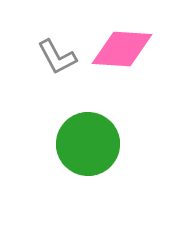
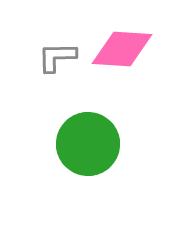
gray L-shape: rotated 117 degrees clockwise
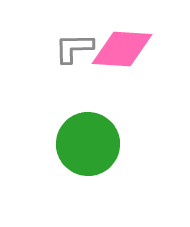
gray L-shape: moved 17 px right, 9 px up
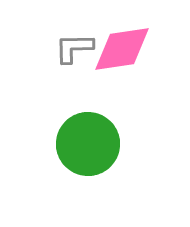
pink diamond: rotated 12 degrees counterclockwise
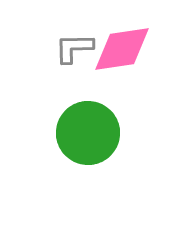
green circle: moved 11 px up
